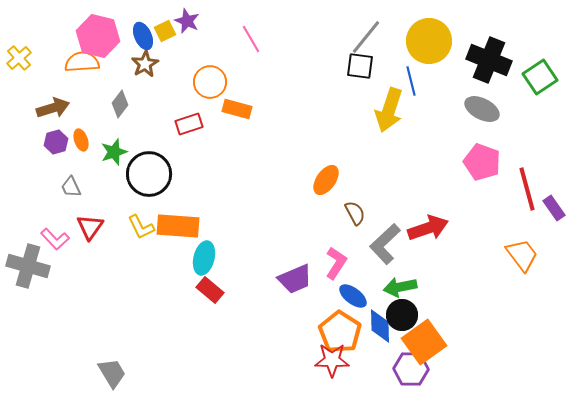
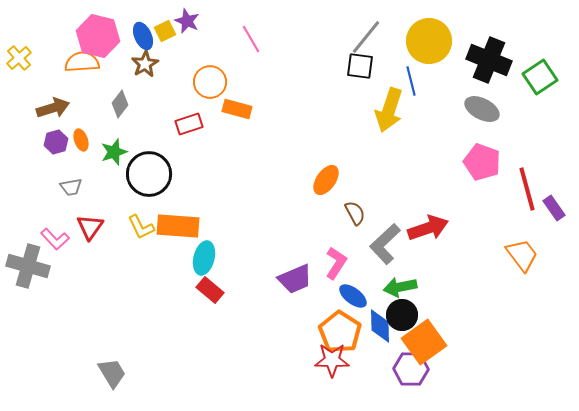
gray trapezoid at (71, 187): rotated 75 degrees counterclockwise
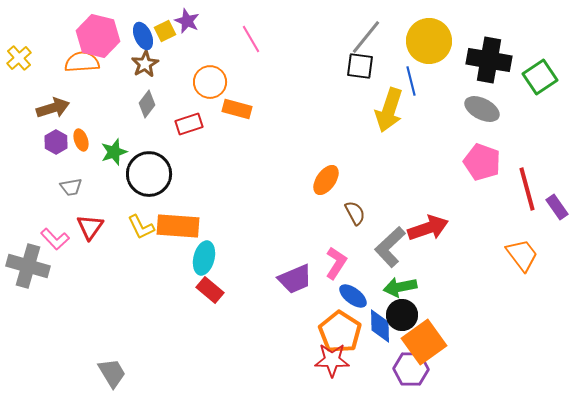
black cross at (489, 60): rotated 12 degrees counterclockwise
gray diamond at (120, 104): moved 27 px right
purple hexagon at (56, 142): rotated 15 degrees counterclockwise
purple rectangle at (554, 208): moved 3 px right, 1 px up
gray L-shape at (385, 244): moved 5 px right, 3 px down
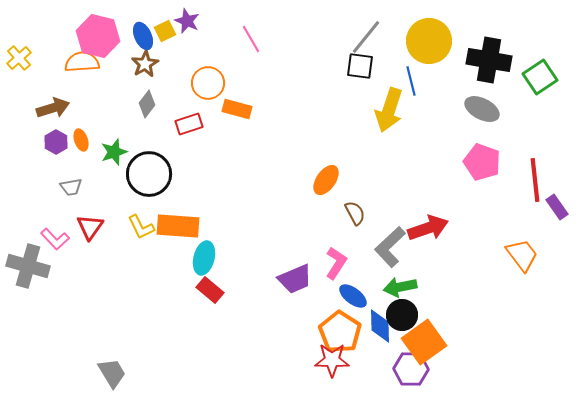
orange circle at (210, 82): moved 2 px left, 1 px down
red line at (527, 189): moved 8 px right, 9 px up; rotated 9 degrees clockwise
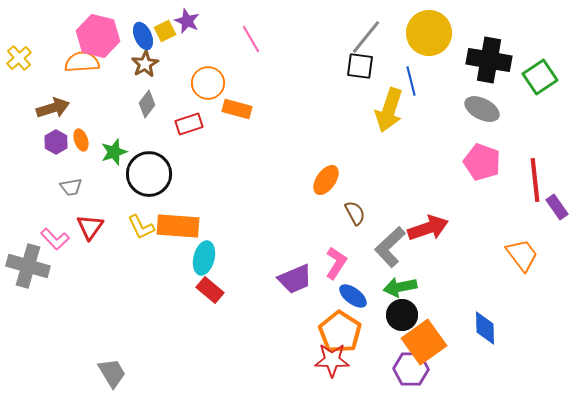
yellow circle at (429, 41): moved 8 px up
blue diamond at (380, 326): moved 105 px right, 2 px down
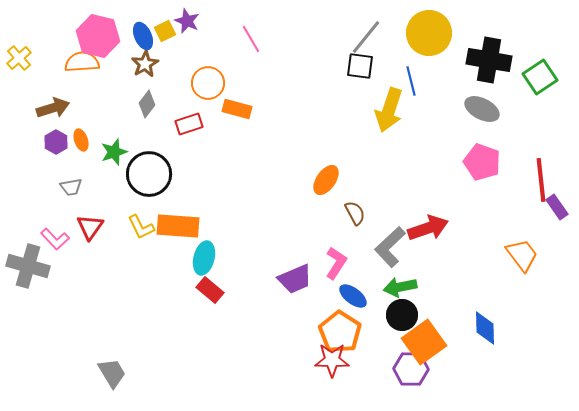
red line at (535, 180): moved 6 px right
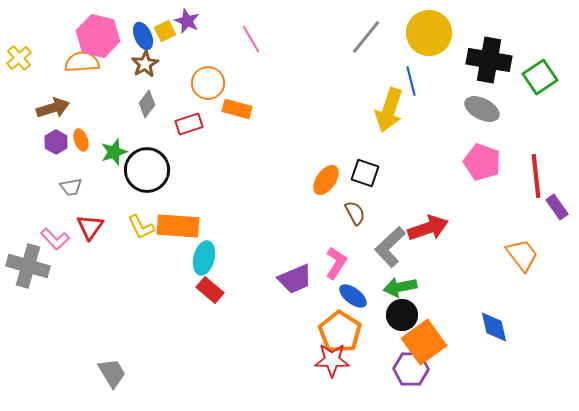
black square at (360, 66): moved 5 px right, 107 px down; rotated 12 degrees clockwise
black circle at (149, 174): moved 2 px left, 4 px up
red line at (541, 180): moved 5 px left, 4 px up
blue diamond at (485, 328): moved 9 px right, 1 px up; rotated 12 degrees counterclockwise
